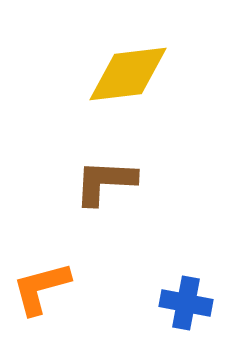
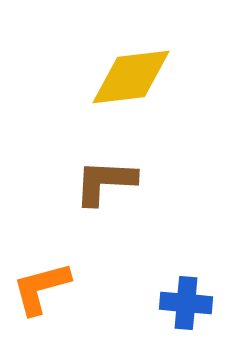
yellow diamond: moved 3 px right, 3 px down
blue cross: rotated 6 degrees counterclockwise
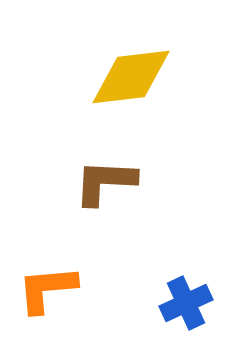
orange L-shape: moved 6 px right, 1 px down; rotated 10 degrees clockwise
blue cross: rotated 30 degrees counterclockwise
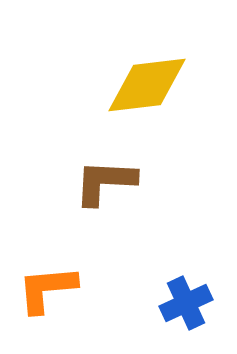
yellow diamond: moved 16 px right, 8 px down
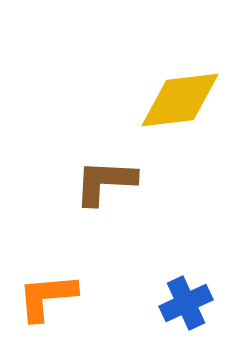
yellow diamond: moved 33 px right, 15 px down
orange L-shape: moved 8 px down
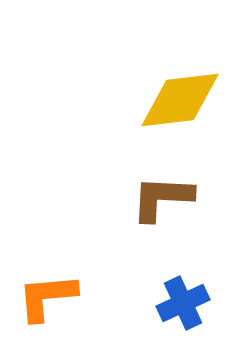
brown L-shape: moved 57 px right, 16 px down
blue cross: moved 3 px left
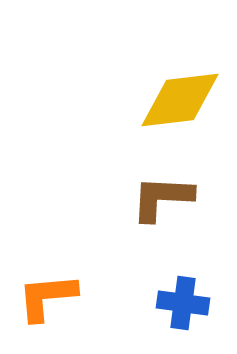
blue cross: rotated 33 degrees clockwise
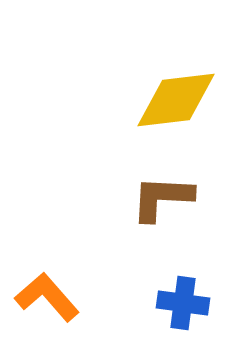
yellow diamond: moved 4 px left
orange L-shape: rotated 54 degrees clockwise
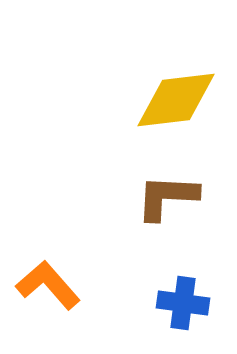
brown L-shape: moved 5 px right, 1 px up
orange L-shape: moved 1 px right, 12 px up
